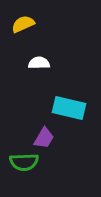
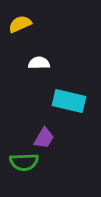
yellow semicircle: moved 3 px left
cyan rectangle: moved 7 px up
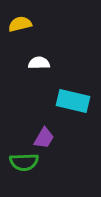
yellow semicircle: rotated 10 degrees clockwise
cyan rectangle: moved 4 px right
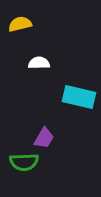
cyan rectangle: moved 6 px right, 4 px up
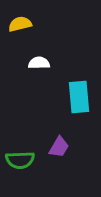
cyan rectangle: rotated 72 degrees clockwise
purple trapezoid: moved 15 px right, 9 px down
green semicircle: moved 4 px left, 2 px up
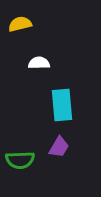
cyan rectangle: moved 17 px left, 8 px down
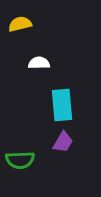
purple trapezoid: moved 4 px right, 5 px up
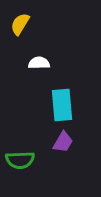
yellow semicircle: rotated 45 degrees counterclockwise
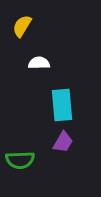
yellow semicircle: moved 2 px right, 2 px down
